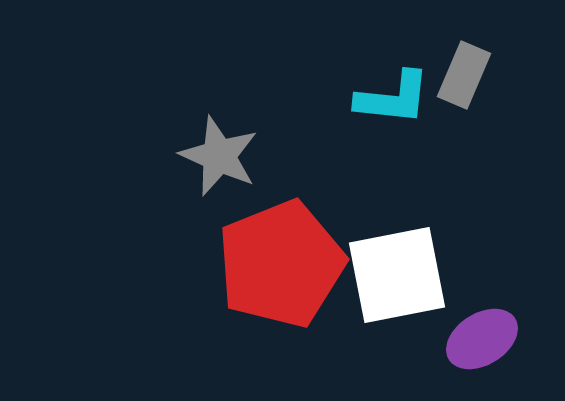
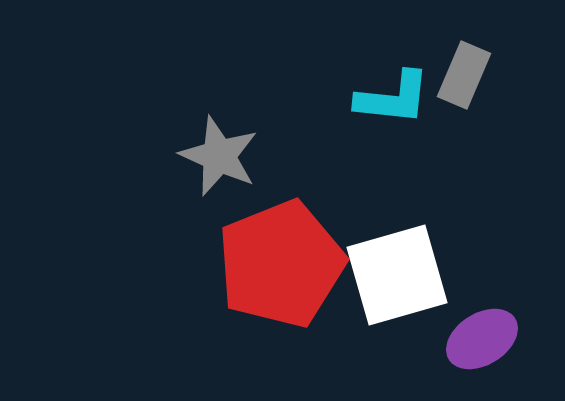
white square: rotated 5 degrees counterclockwise
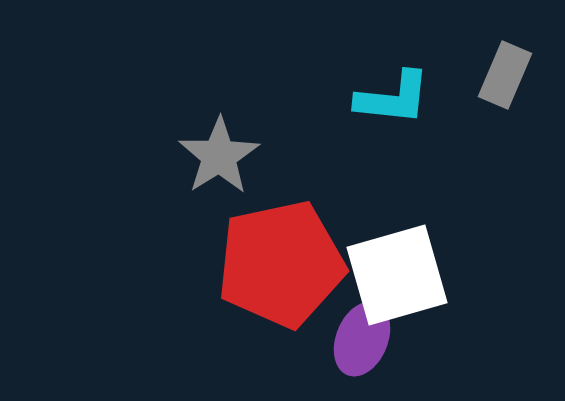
gray rectangle: moved 41 px right
gray star: rotated 16 degrees clockwise
red pentagon: rotated 10 degrees clockwise
purple ellipse: moved 120 px left; rotated 36 degrees counterclockwise
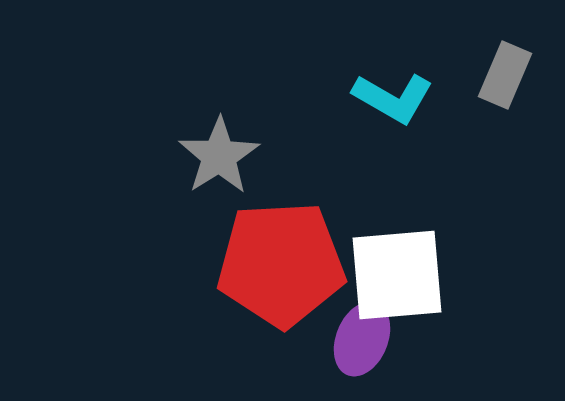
cyan L-shape: rotated 24 degrees clockwise
red pentagon: rotated 9 degrees clockwise
white square: rotated 11 degrees clockwise
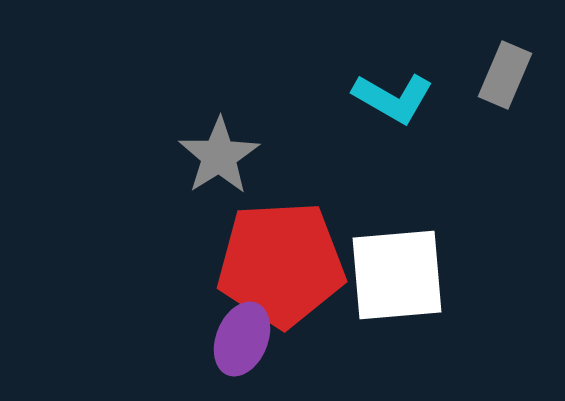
purple ellipse: moved 120 px left
